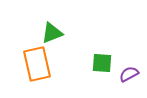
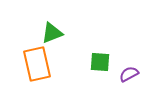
green square: moved 2 px left, 1 px up
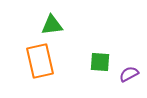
green triangle: moved 8 px up; rotated 15 degrees clockwise
orange rectangle: moved 3 px right, 3 px up
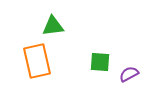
green triangle: moved 1 px right, 1 px down
orange rectangle: moved 3 px left
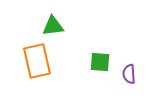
purple semicircle: rotated 66 degrees counterclockwise
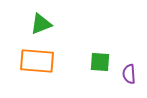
green triangle: moved 12 px left, 2 px up; rotated 15 degrees counterclockwise
orange rectangle: rotated 72 degrees counterclockwise
